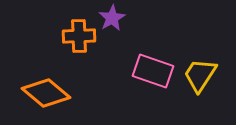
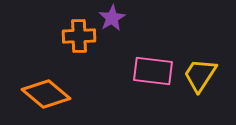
pink rectangle: rotated 12 degrees counterclockwise
orange diamond: moved 1 px down
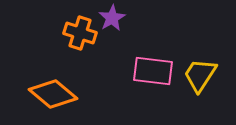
orange cross: moved 1 px right, 3 px up; rotated 20 degrees clockwise
orange diamond: moved 7 px right
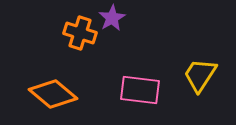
pink rectangle: moved 13 px left, 19 px down
